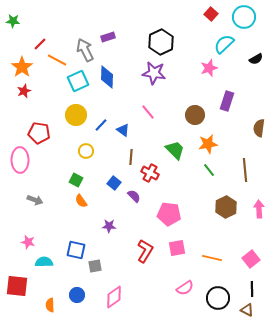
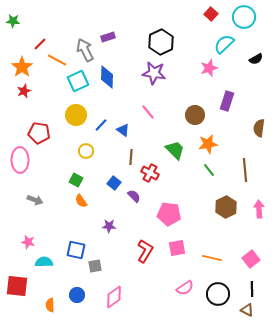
black circle at (218, 298): moved 4 px up
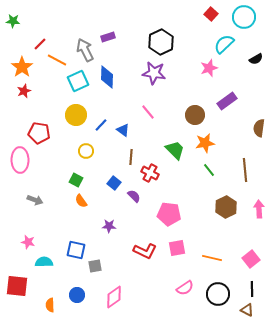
purple rectangle at (227, 101): rotated 36 degrees clockwise
orange star at (208, 144): moved 3 px left, 1 px up
red L-shape at (145, 251): rotated 85 degrees clockwise
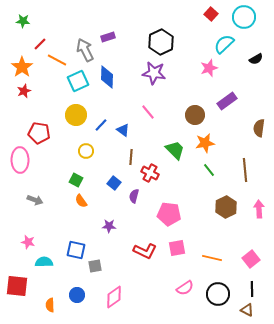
green star at (13, 21): moved 10 px right
purple semicircle at (134, 196): rotated 120 degrees counterclockwise
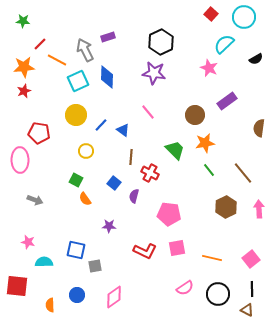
orange star at (22, 67): moved 2 px right; rotated 30 degrees clockwise
pink star at (209, 68): rotated 30 degrees counterclockwise
brown line at (245, 170): moved 2 px left, 3 px down; rotated 35 degrees counterclockwise
orange semicircle at (81, 201): moved 4 px right, 2 px up
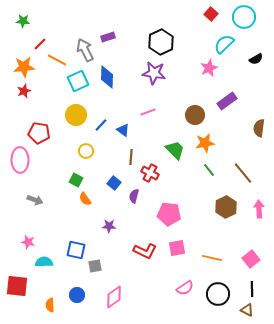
pink star at (209, 68): rotated 24 degrees clockwise
pink line at (148, 112): rotated 70 degrees counterclockwise
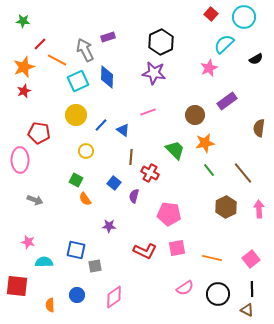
orange star at (24, 67): rotated 15 degrees counterclockwise
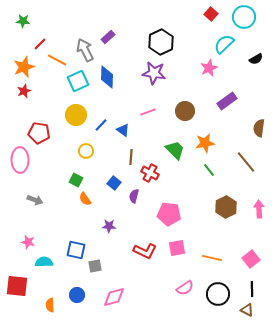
purple rectangle at (108, 37): rotated 24 degrees counterclockwise
brown circle at (195, 115): moved 10 px left, 4 px up
brown line at (243, 173): moved 3 px right, 11 px up
pink diamond at (114, 297): rotated 20 degrees clockwise
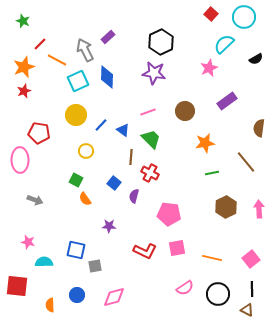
green star at (23, 21): rotated 16 degrees clockwise
green trapezoid at (175, 150): moved 24 px left, 11 px up
green line at (209, 170): moved 3 px right, 3 px down; rotated 64 degrees counterclockwise
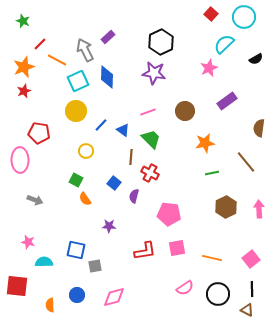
yellow circle at (76, 115): moved 4 px up
red L-shape at (145, 251): rotated 35 degrees counterclockwise
